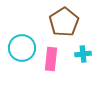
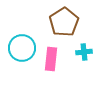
cyan cross: moved 1 px right, 2 px up
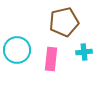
brown pentagon: rotated 20 degrees clockwise
cyan circle: moved 5 px left, 2 px down
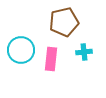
cyan circle: moved 4 px right
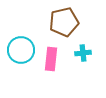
cyan cross: moved 1 px left, 1 px down
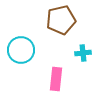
brown pentagon: moved 3 px left, 2 px up
pink rectangle: moved 5 px right, 20 px down
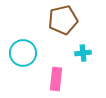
brown pentagon: moved 2 px right
cyan circle: moved 2 px right, 3 px down
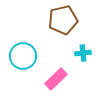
cyan circle: moved 3 px down
pink rectangle: rotated 40 degrees clockwise
